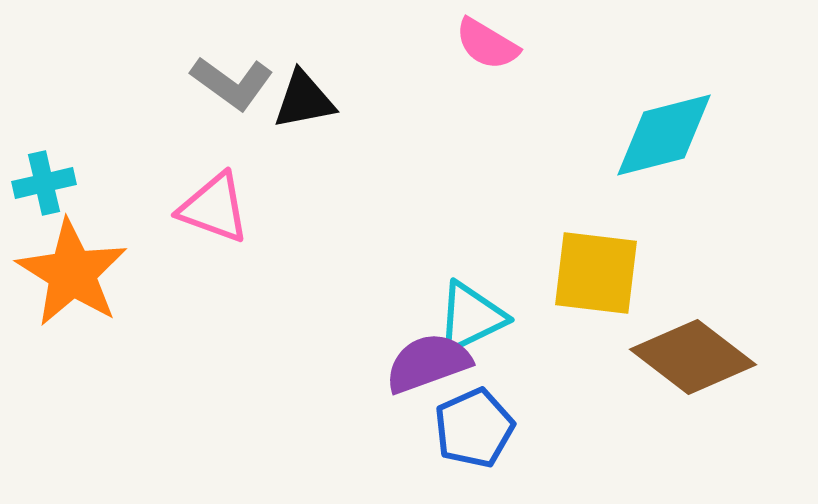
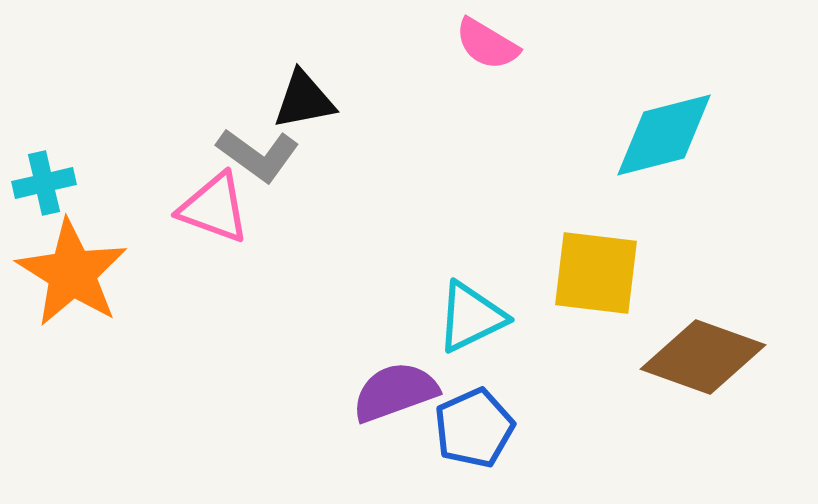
gray L-shape: moved 26 px right, 72 px down
brown diamond: moved 10 px right; rotated 18 degrees counterclockwise
purple semicircle: moved 33 px left, 29 px down
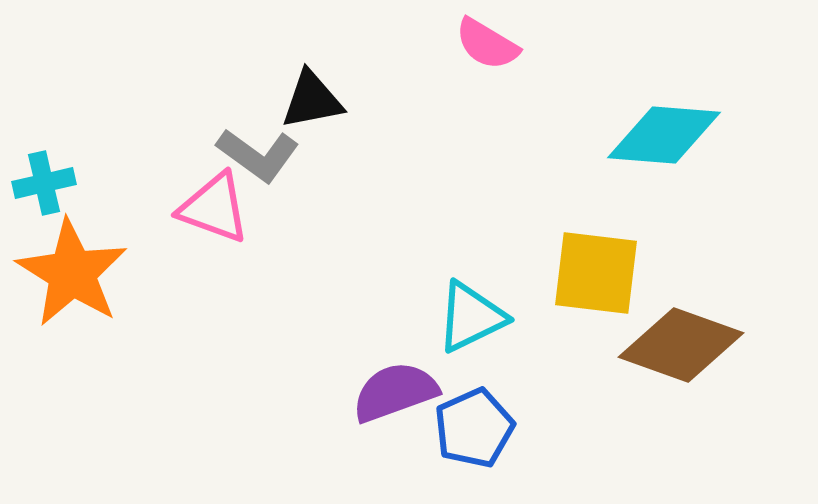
black triangle: moved 8 px right
cyan diamond: rotated 19 degrees clockwise
brown diamond: moved 22 px left, 12 px up
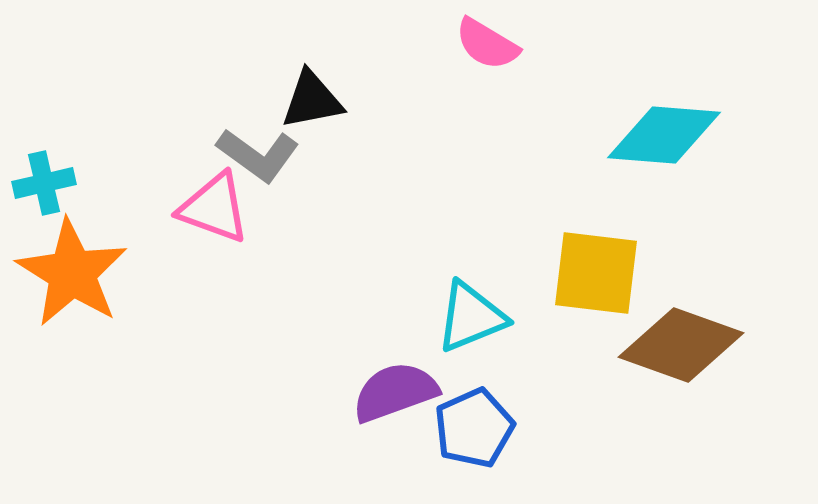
cyan triangle: rotated 4 degrees clockwise
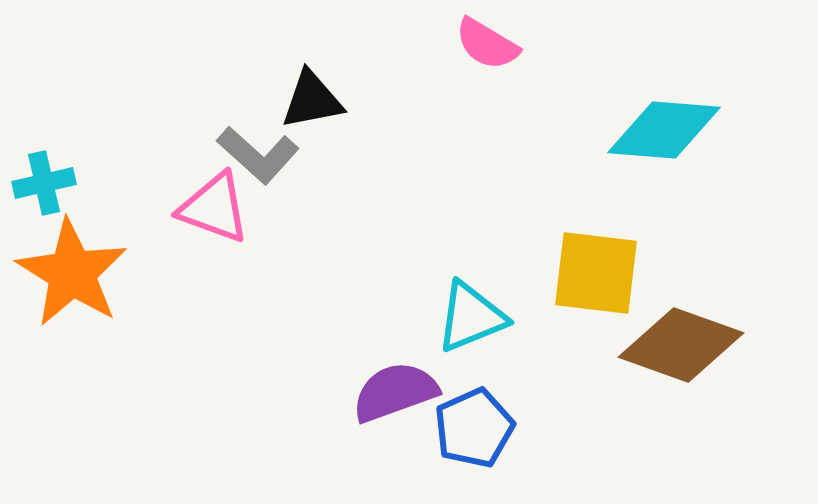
cyan diamond: moved 5 px up
gray L-shape: rotated 6 degrees clockwise
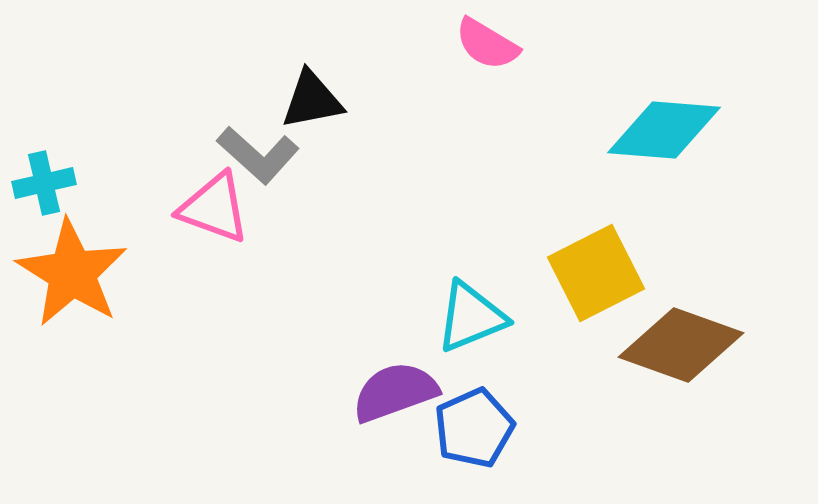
yellow square: rotated 34 degrees counterclockwise
